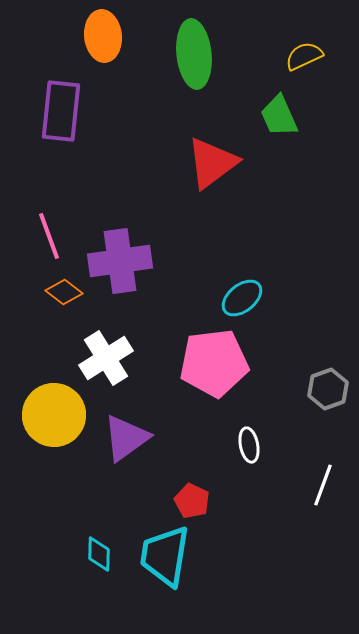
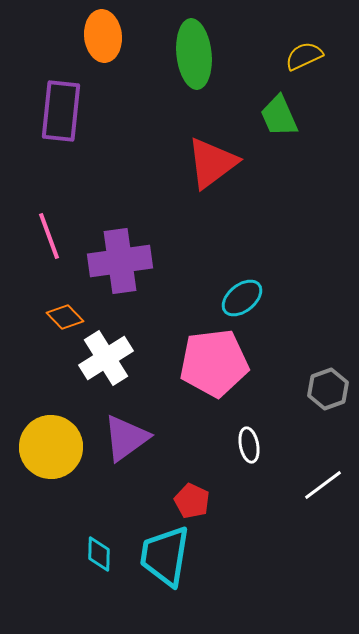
orange diamond: moved 1 px right, 25 px down; rotated 9 degrees clockwise
yellow circle: moved 3 px left, 32 px down
white line: rotated 33 degrees clockwise
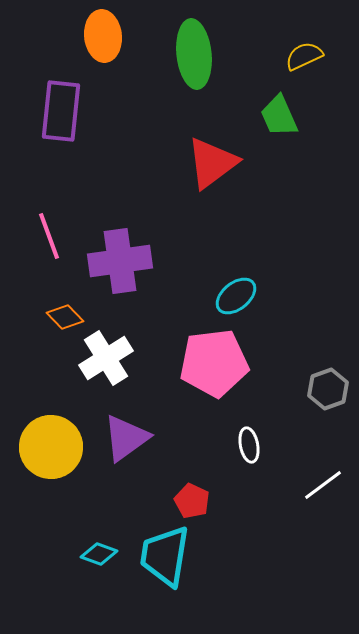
cyan ellipse: moved 6 px left, 2 px up
cyan diamond: rotated 72 degrees counterclockwise
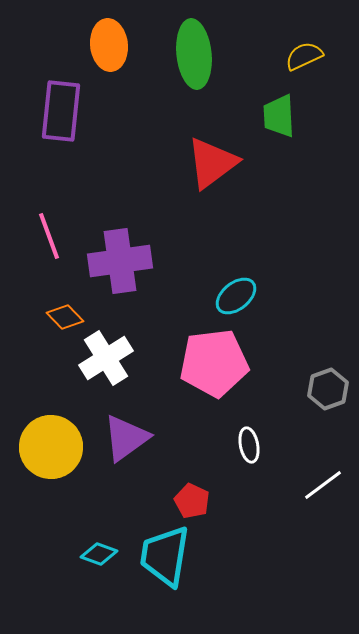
orange ellipse: moved 6 px right, 9 px down
green trapezoid: rotated 21 degrees clockwise
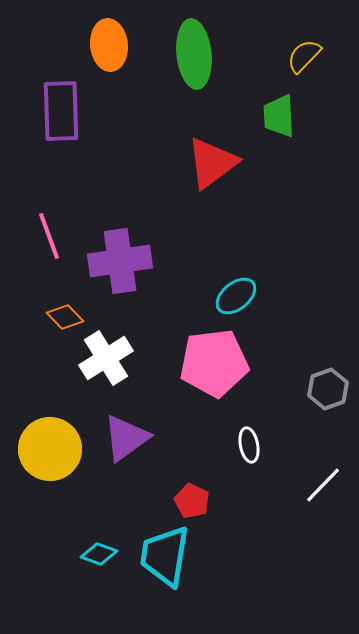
yellow semicircle: rotated 21 degrees counterclockwise
purple rectangle: rotated 8 degrees counterclockwise
yellow circle: moved 1 px left, 2 px down
white line: rotated 9 degrees counterclockwise
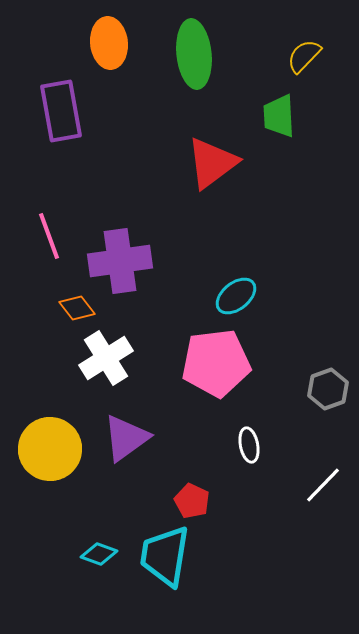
orange ellipse: moved 2 px up
purple rectangle: rotated 8 degrees counterclockwise
orange diamond: moved 12 px right, 9 px up; rotated 6 degrees clockwise
pink pentagon: moved 2 px right
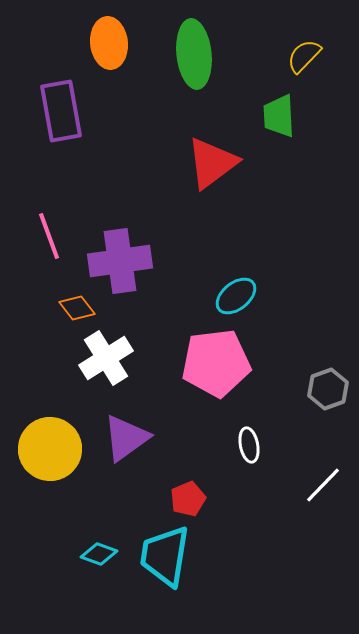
red pentagon: moved 4 px left, 2 px up; rotated 24 degrees clockwise
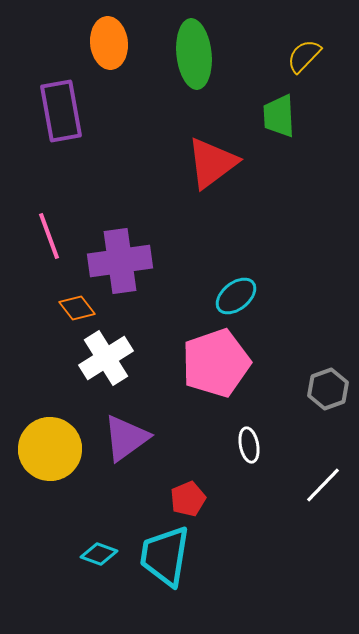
pink pentagon: rotated 12 degrees counterclockwise
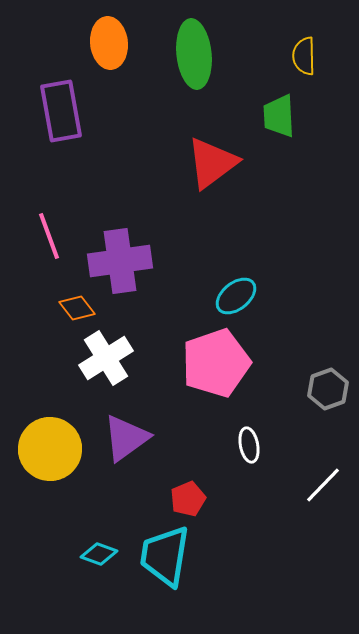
yellow semicircle: rotated 45 degrees counterclockwise
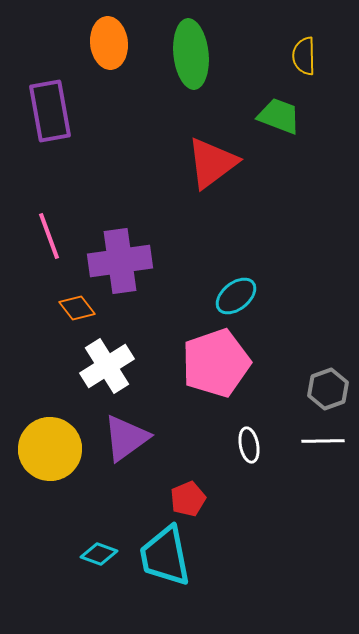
green ellipse: moved 3 px left
purple rectangle: moved 11 px left
green trapezoid: rotated 114 degrees clockwise
white cross: moved 1 px right, 8 px down
white line: moved 44 px up; rotated 45 degrees clockwise
cyan trapezoid: rotated 20 degrees counterclockwise
